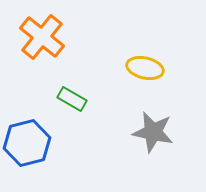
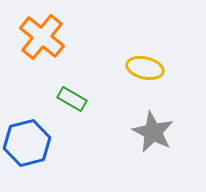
gray star: rotated 15 degrees clockwise
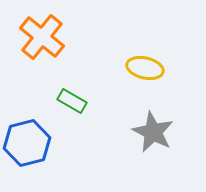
green rectangle: moved 2 px down
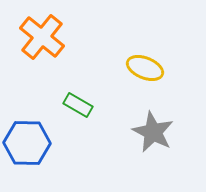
yellow ellipse: rotated 9 degrees clockwise
green rectangle: moved 6 px right, 4 px down
blue hexagon: rotated 15 degrees clockwise
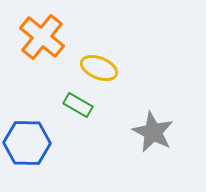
yellow ellipse: moved 46 px left
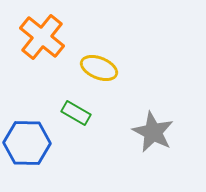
green rectangle: moved 2 px left, 8 px down
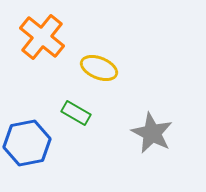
gray star: moved 1 px left, 1 px down
blue hexagon: rotated 12 degrees counterclockwise
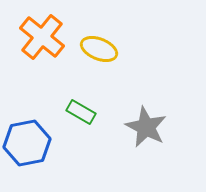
yellow ellipse: moved 19 px up
green rectangle: moved 5 px right, 1 px up
gray star: moved 6 px left, 6 px up
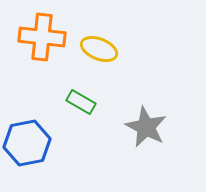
orange cross: rotated 33 degrees counterclockwise
green rectangle: moved 10 px up
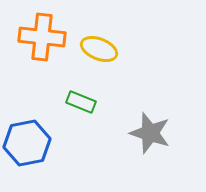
green rectangle: rotated 8 degrees counterclockwise
gray star: moved 4 px right, 6 px down; rotated 9 degrees counterclockwise
